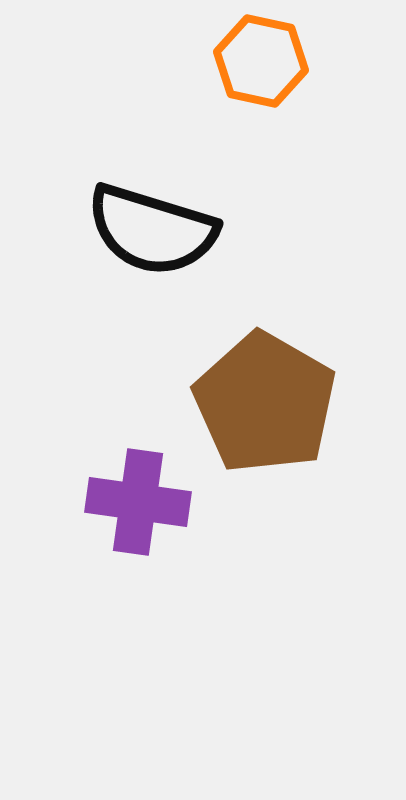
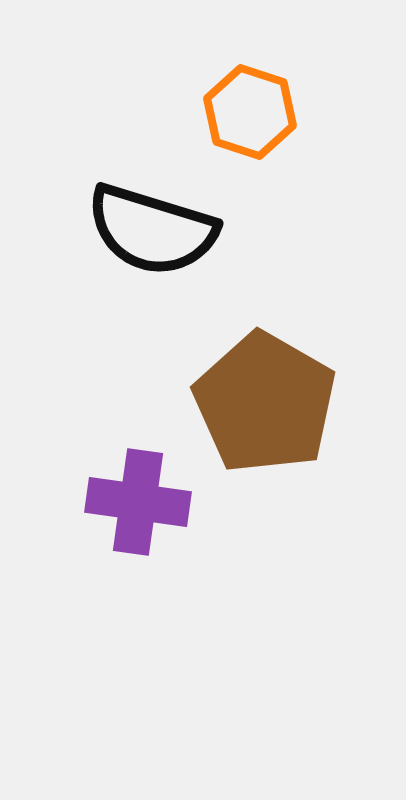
orange hexagon: moved 11 px left, 51 px down; rotated 6 degrees clockwise
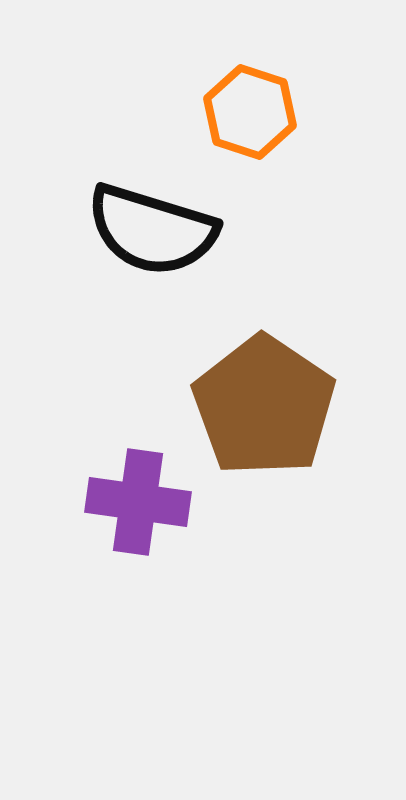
brown pentagon: moved 1 px left, 3 px down; rotated 4 degrees clockwise
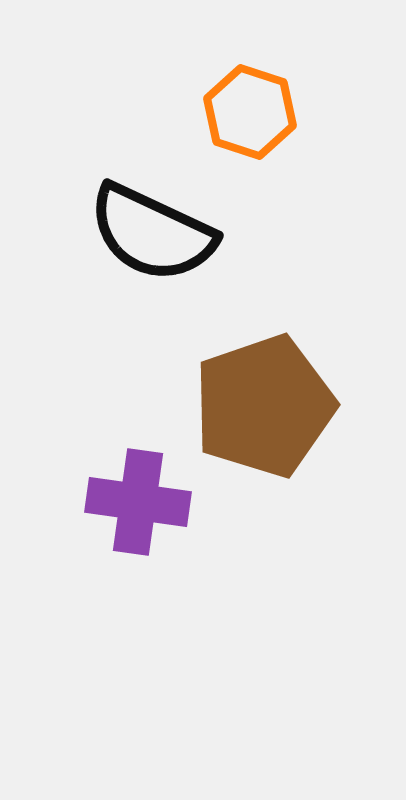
black semicircle: moved 3 px down; rotated 8 degrees clockwise
brown pentagon: rotated 19 degrees clockwise
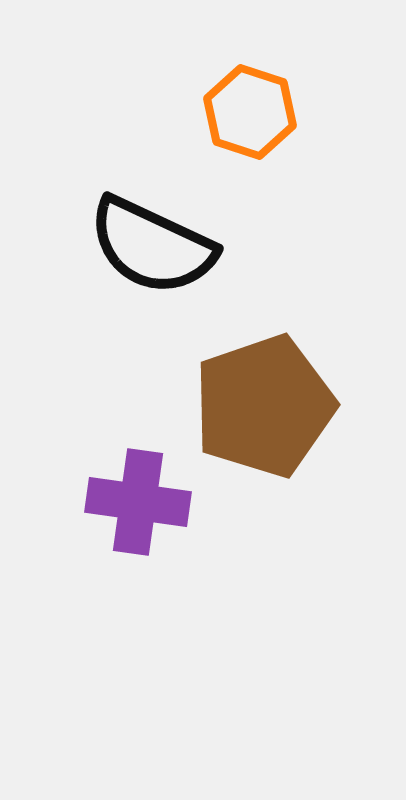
black semicircle: moved 13 px down
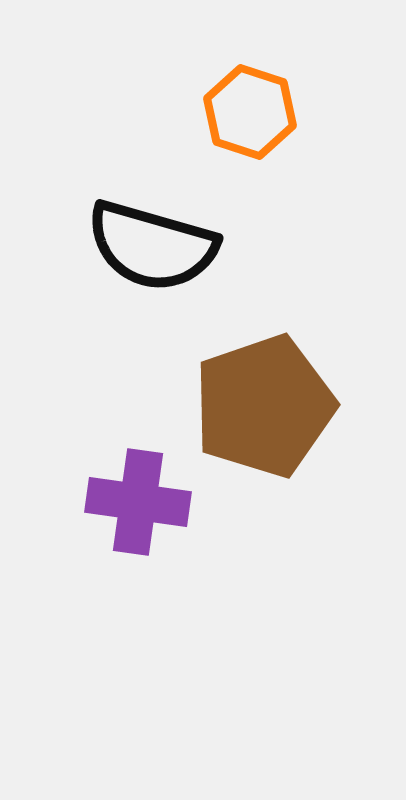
black semicircle: rotated 9 degrees counterclockwise
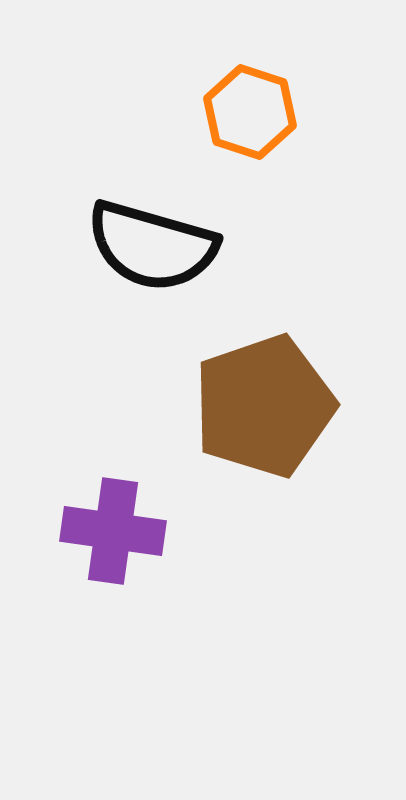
purple cross: moved 25 px left, 29 px down
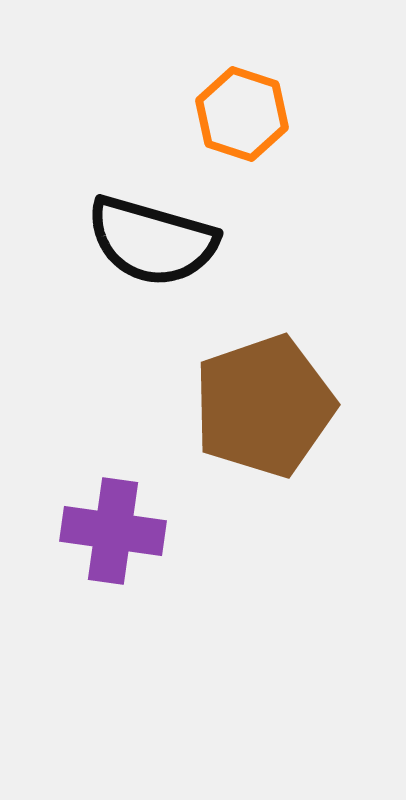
orange hexagon: moved 8 px left, 2 px down
black semicircle: moved 5 px up
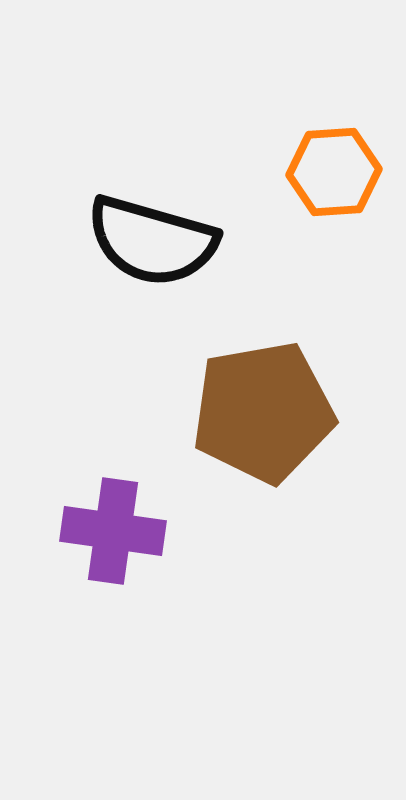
orange hexagon: moved 92 px right, 58 px down; rotated 22 degrees counterclockwise
brown pentagon: moved 1 px left, 6 px down; rotated 9 degrees clockwise
